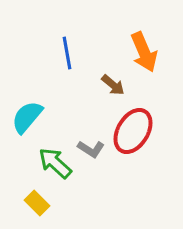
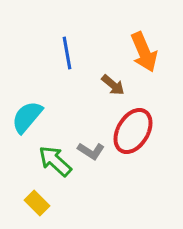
gray L-shape: moved 2 px down
green arrow: moved 2 px up
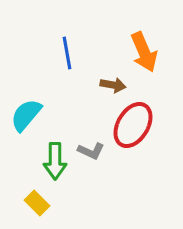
brown arrow: rotated 30 degrees counterclockwise
cyan semicircle: moved 1 px left, 2 px up
red ellipse: moved 6 px up
gray L-shape: rotated 8 degrees counterclockwise
green arrow: rotated 132 degrees counterclockwise
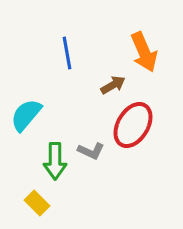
brown arrow: rotated 40 degrees counterclockwise
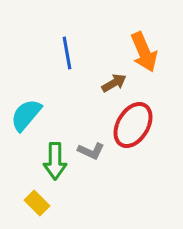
brown arrow: moved 1 px right, 2 px up
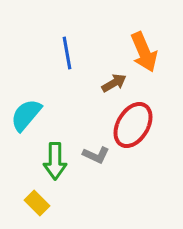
gray L-shape: moved 5 px right, 4 px down
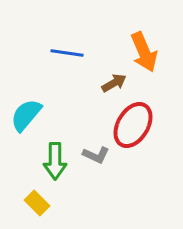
blue line: rotated 72 degrees counterclockwise
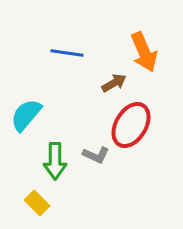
red ellipse: moved 2 px left
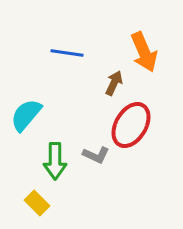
brown arrow: rotated 35 degrees counterclockwise
